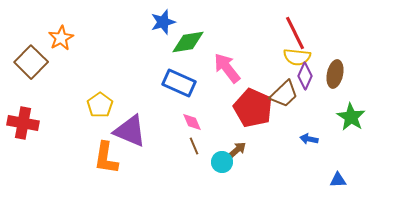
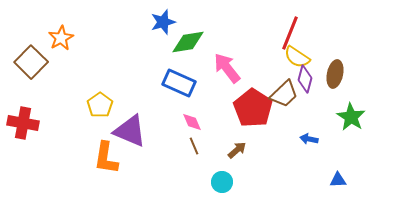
red line: moved 5 px left; rotated 48 degrees clockwise
yellow semicircle: rotated 28 degrees clockwise
purple diamond: moved 3 px down; rotated 8 degrees counterclockwise
red pentagon: rotated 9 degrees clockwise
cyan circle: moved 20 px down
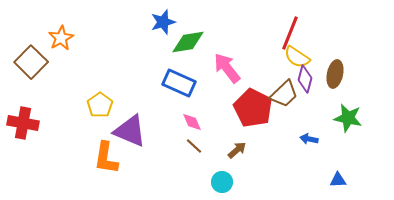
red pentagon: rotated 6 degrees counterclockwise
green star: moved 3 px left, 1 px down; rotated 20 degrees counterclockwise
brown line: rotated 24 degrees counterclockwise
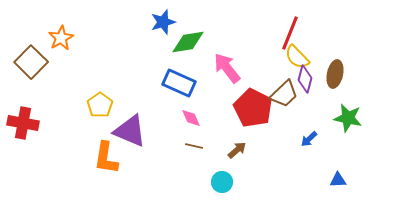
yellow semicircle: rotated 12 degrees clockwise
pink diamond: moved 1 px left, 4 px up
blue arrow: rotated 54 degrees counterclockwise
brown line: rotated 30 degrees counterclockwise
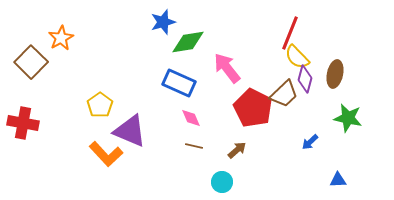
blue arrow: moved 1 px right, 3 px down
orange L-shape: moved 4 px up; rotated 52 degrees counterclockwise
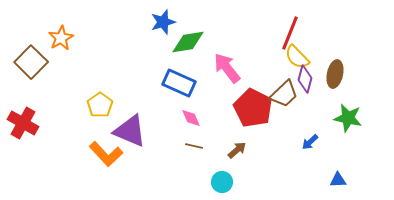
red cross: rotated 20 degrees clockwise
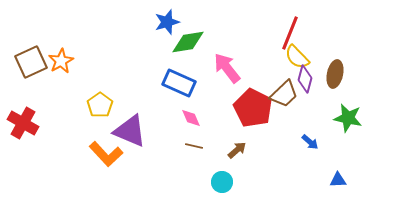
blue star: moved 4 px right
orange star: moved 23 px down
brown square: rotated 20 degrees clockwise
blue arrow: rotated 96 degrees counterclockwise
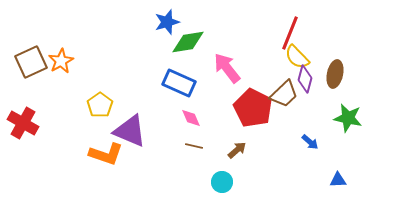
orange L-shape: rotated 28 degrees counterclockwise
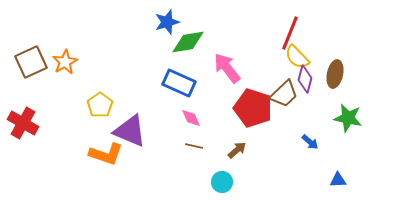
orange star: moved 4 px right, 1 px down
red pentagon: rotated 9 degrees counterclockwise
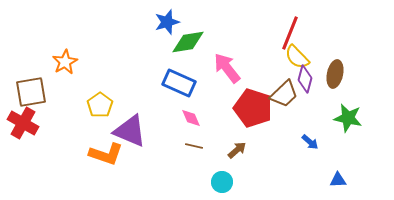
brown square: moved 30 px down; rotated 16 degrees clockwise
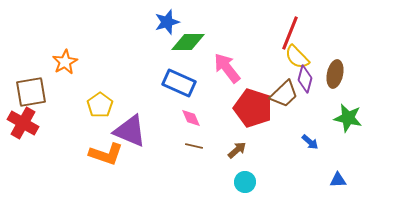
green diamond: rotated 8 degrees clockwise
cyan circle: moved 23 px right
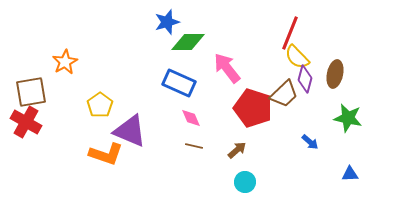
red cross: moved 3 px right, 1 px up
blue triangle: moved 12 px right, 6 px up
